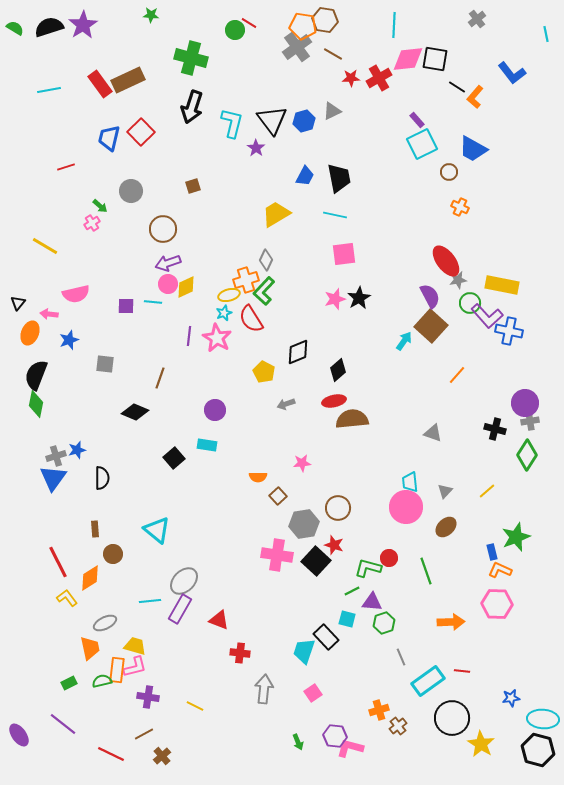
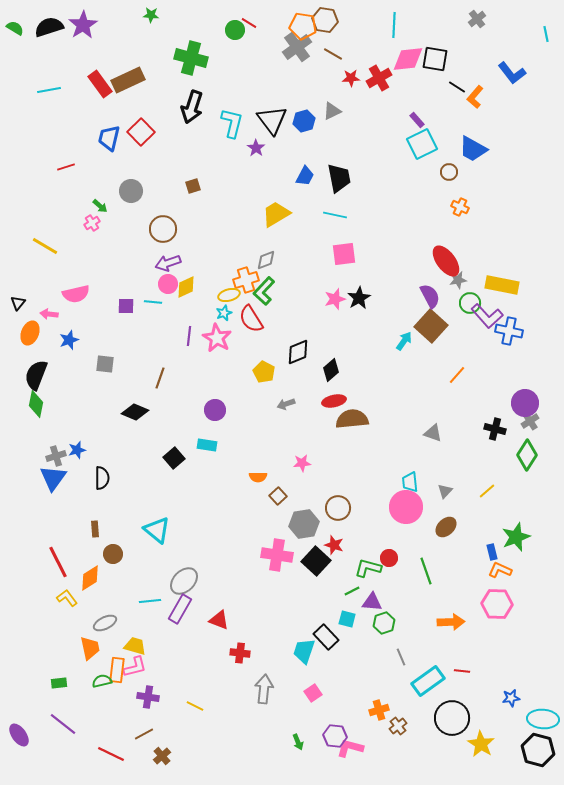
gray diamond at (266, 260): rotated 45 degrees clockwise
black diamond at (338, 370): moved 7 px left
gray cross at (530, 421): rotated 24 degrees counterclockwise
green rectangle at (69, 683): moved 10 px left; rotated 21 degrees clockwise
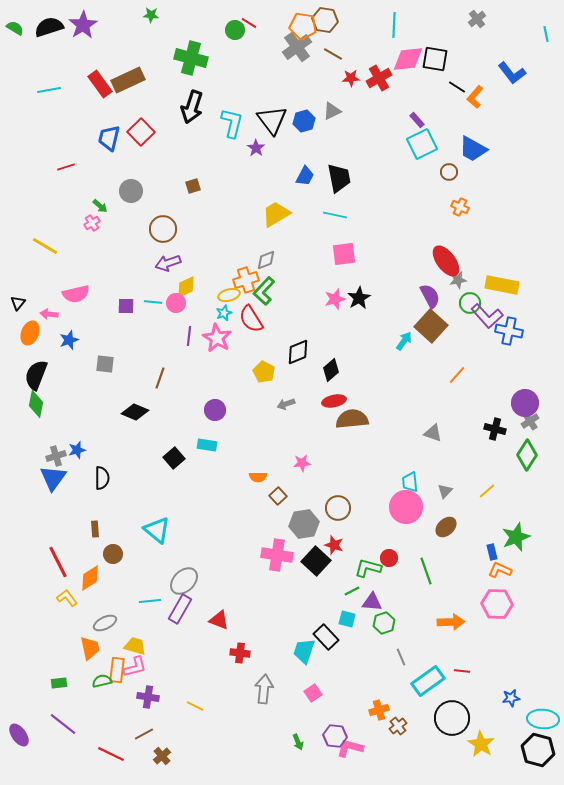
pink circle at (168, 284): moved 8 px right, 19 px down
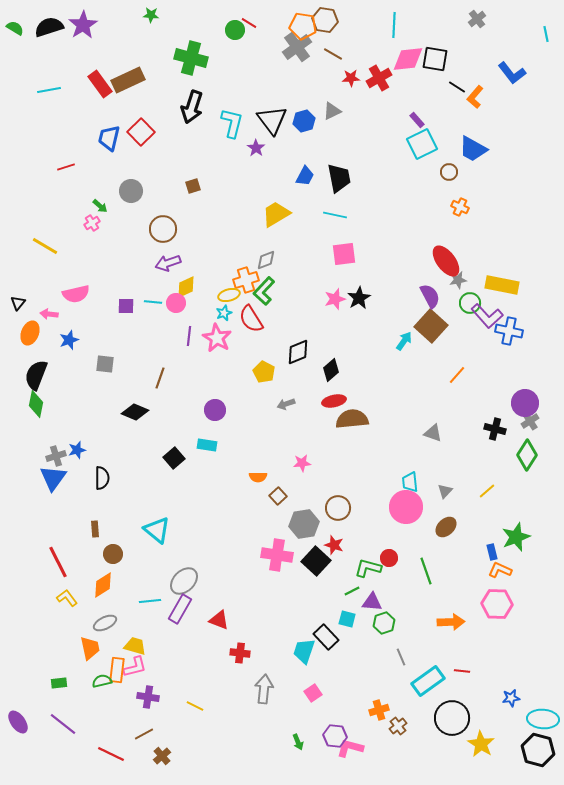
orange diamond at (90, 578): moved 13 px right, 7 px down
purple ellipse at (19, 735): moved 1 px left, 13 px up
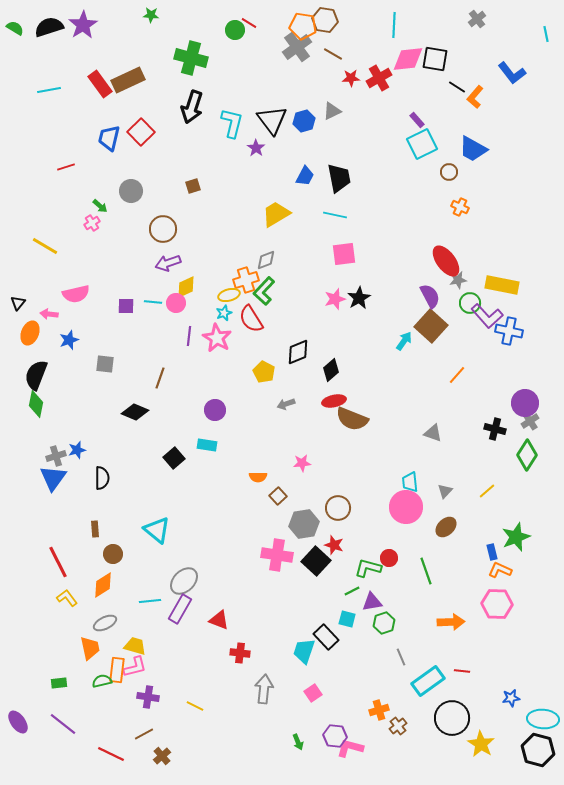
brown semicircle at (352, 419): rotated 152 degrees counterclockwise
purple triangle at (372, 602): rotated 15 degrees counterclockwise
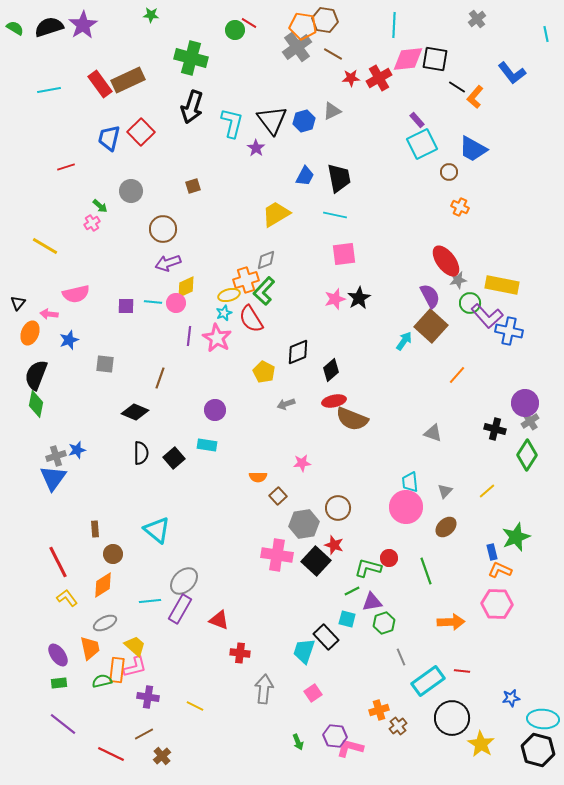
black semicircle at (102, 478): moved 39 px right, 25 px up
yellow trapezoid at (135, 646): rotated 25 degrees clockwise
purple ellipse at (18, 722): moved 40 px right, 67 px up
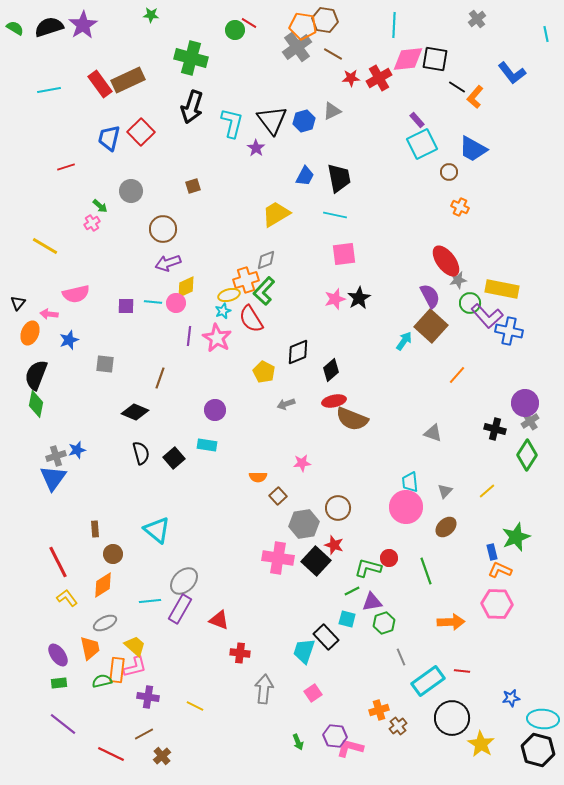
yellow rectangle at (502, 285): moved 4 px down
cyan star at (224, 313): moved 1 px left, 2 px up
black semicircle at (141, 453): rotated 15 degrees counterclockwise
pink cross at (277, 555): moved 1 px right, 3 px down
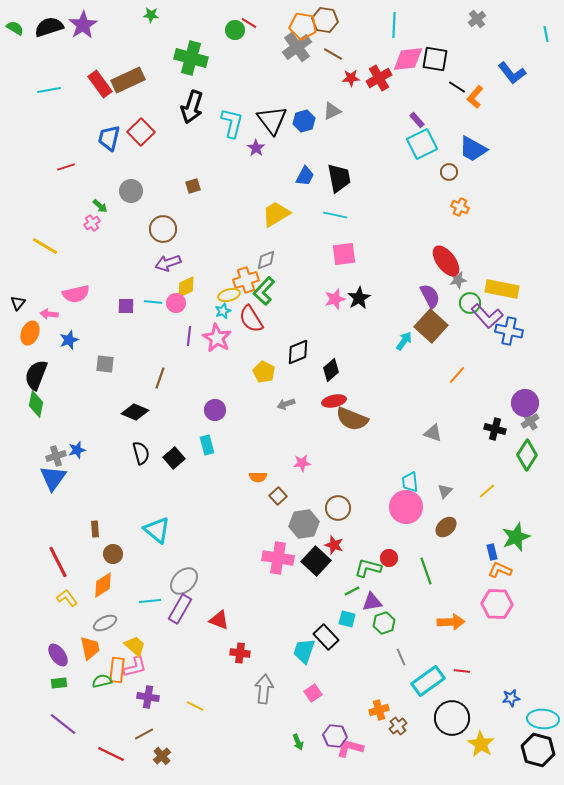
cyan rectangle at (207, 445): rotated 66 degrees clockwise
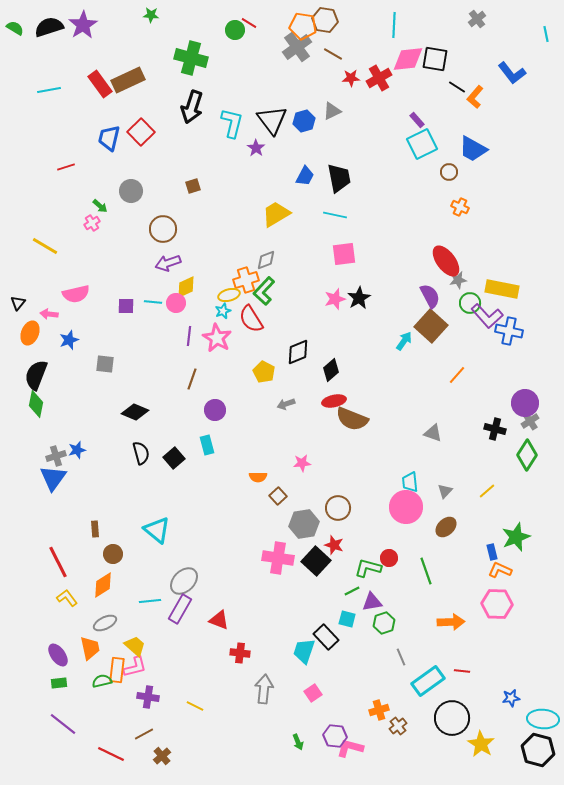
brown line at (160, 378): moved 32 px right, 1 px down
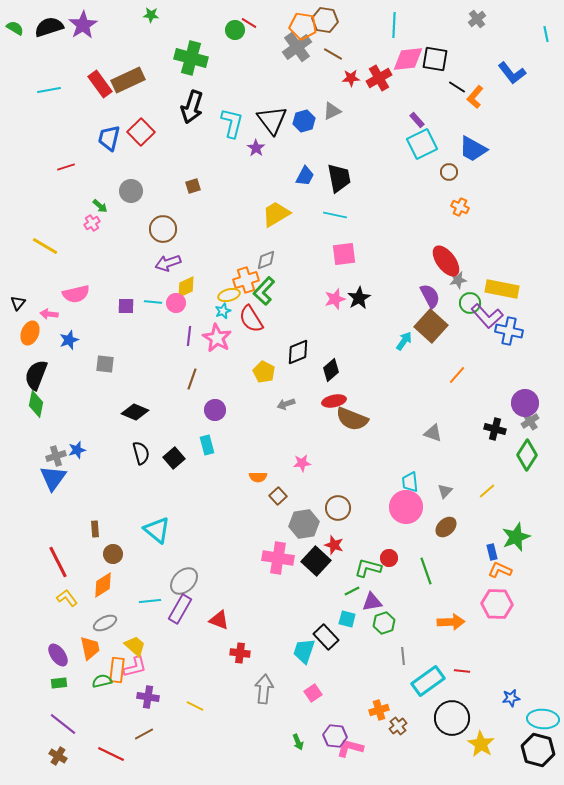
gray line at (401, 657): moved 2 px right, 1 px up; rotated 18 degrees clockwise
brown cross at (162, 756): moved 104 px left; rotated 18 degrees counterclockwise
